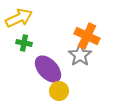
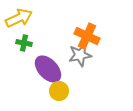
gray star: rotated 25 degrees clockwise
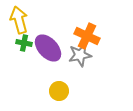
yellow arrow: moved 2 px down; rotated 80 degrees counterclockwise
purple ellipse: moved 21 px up
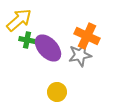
yellow arrow: rotated 64 degrees clockwise
green cross: moved 3 px right, 3 px up
yellow circle: moved 2 px left, 1 px down
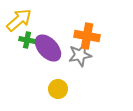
orange cross: rotated 15 degrees counterclockwise
yellow circle: moved 1 px right, 3 px up
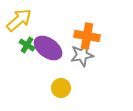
green cross: moved 5 px down; rotated 21 degrees clockwise
purple ellipse: rotated 12 degrees counterclockwise
gray star: moved 2 px right
yellow circle: moved 3 px right, 1 px up
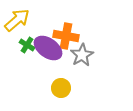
yellow arrow: moved 2 px left
orange cross: moved 21 px left
gray star: rotated 20 degrees counterclockwise
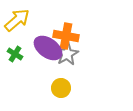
green cross: moved 12 px left, 9 px down
gray star: moved 15 px left, 1 px up
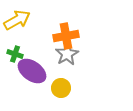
yellow arrow: rotated 12 degrees clockwise
orange cross: rotated 20 degrees counterclockwise
purple ellipse: moved 16 px left, 23 px down
green cross: rotated 14 degrees counterclockwise
